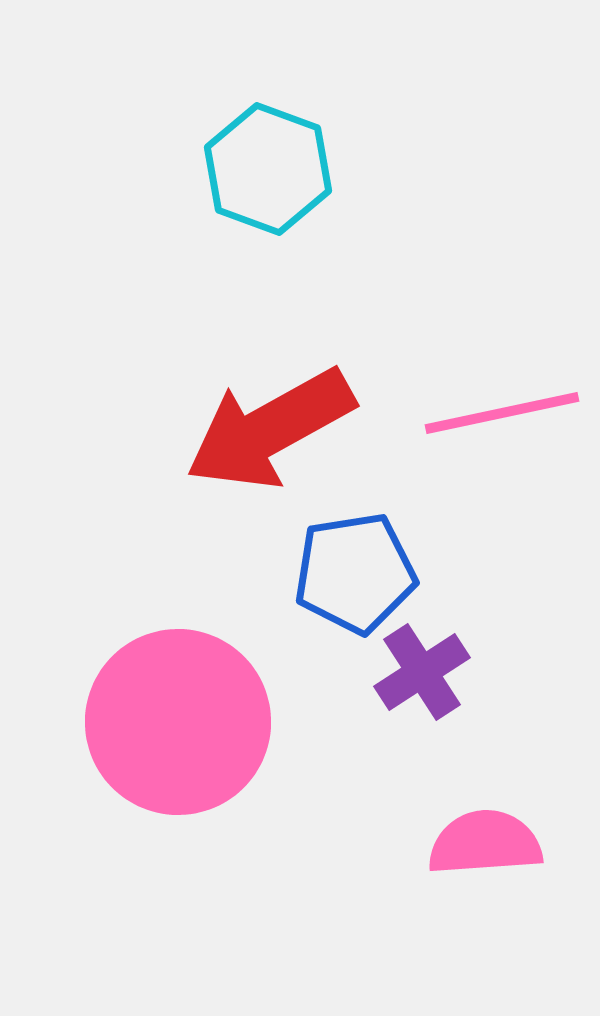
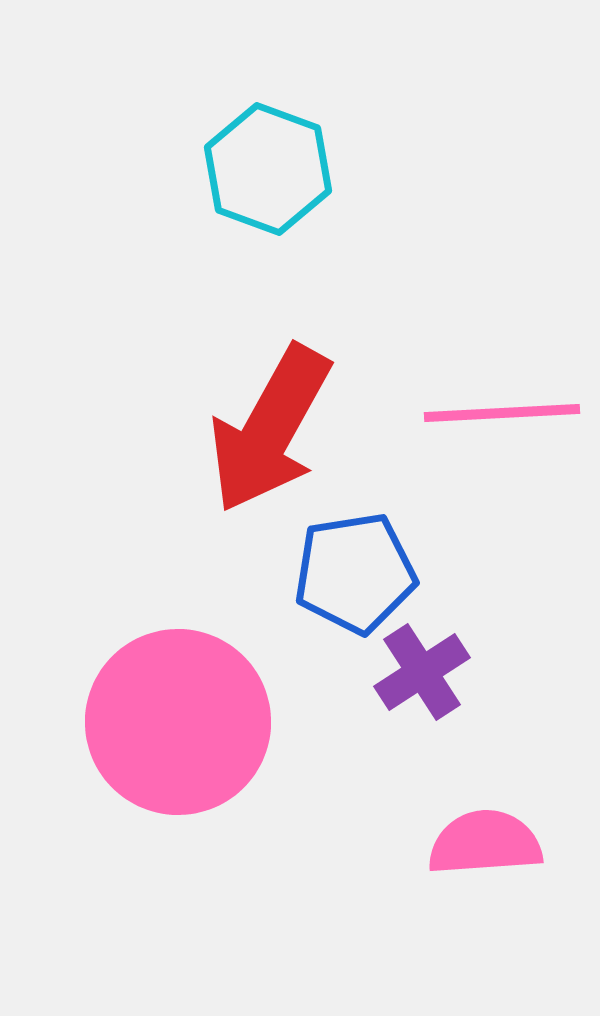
pink line: rotated 9 degrees clockwise
red arrow: rotated 32 degrees counterclockwise
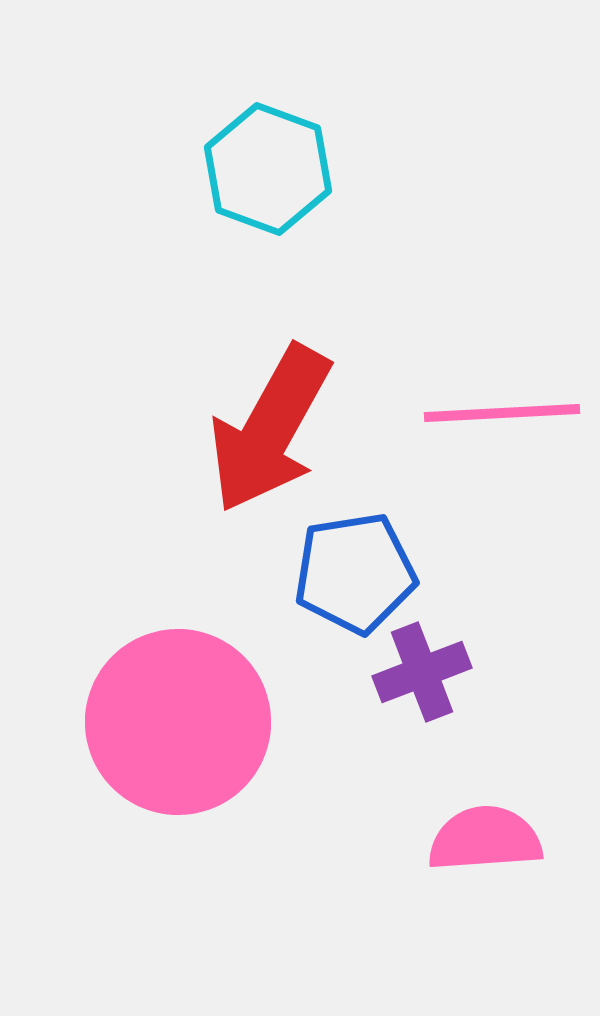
purple cross: rotated 12 degrees clockwise
pink semicircle: moved 4 px up
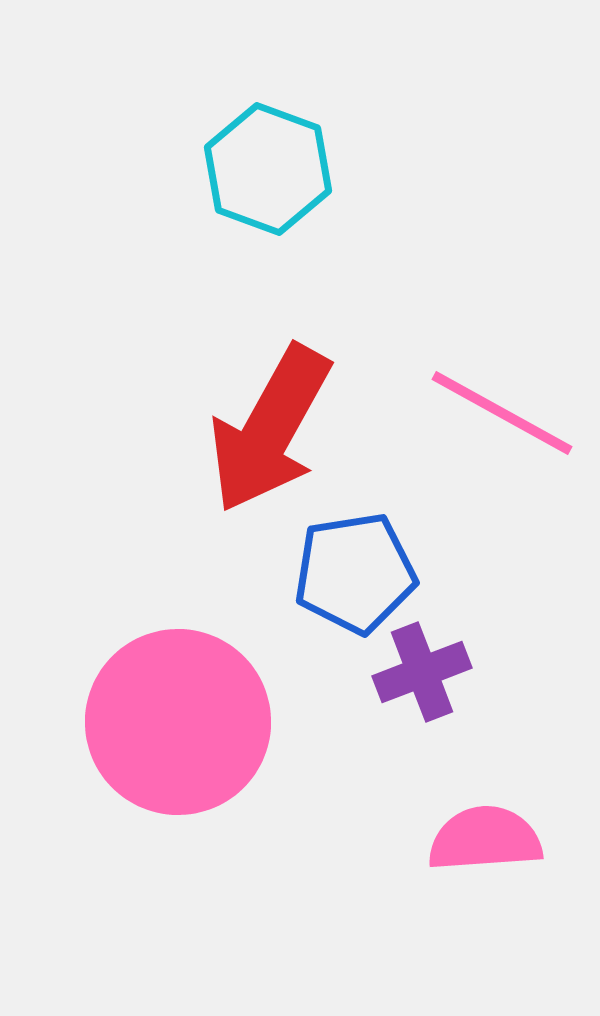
pink line: rotated 32 degrees clockwise
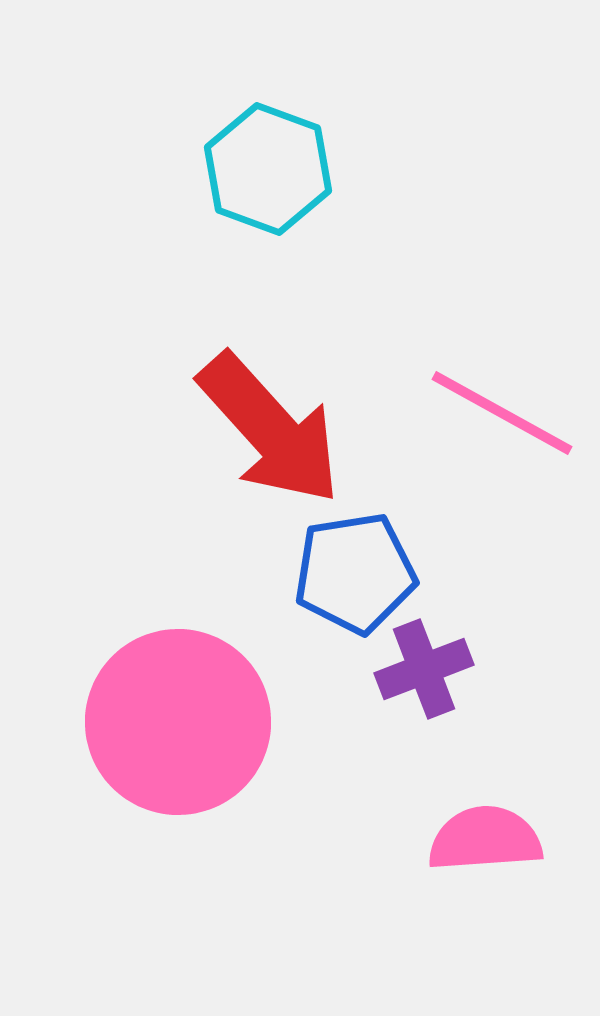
red arrow: rotated 71 degrees counterclockwise
purple cross: moved 2 px right, 3 px up
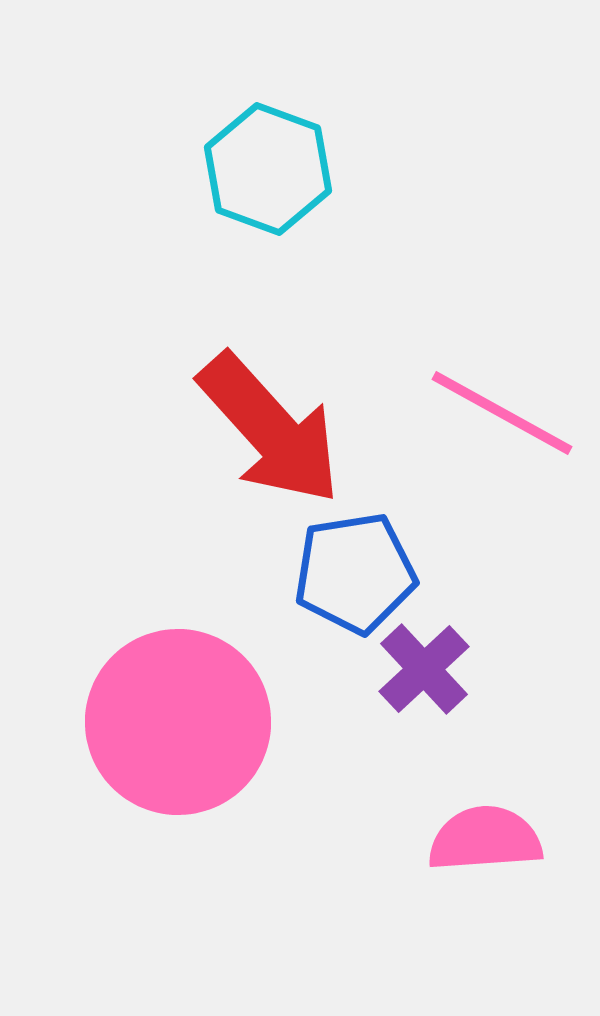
purple cross: rotated 22 degrees counterclockwise
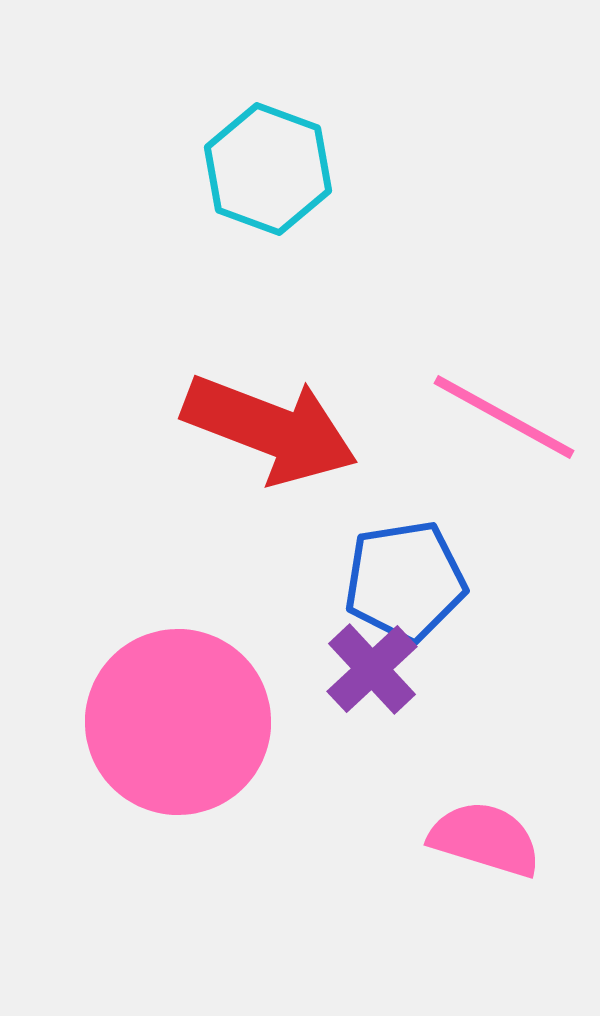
pink line: moved 2 px right, 4 px down
red arrow: rotated 27 degrees counterclockwise
blue pentagon: moved 50 px right, 8 px down
purple cross: moved 52 px left
pink semicircle: rotated 21 degrees clockwise
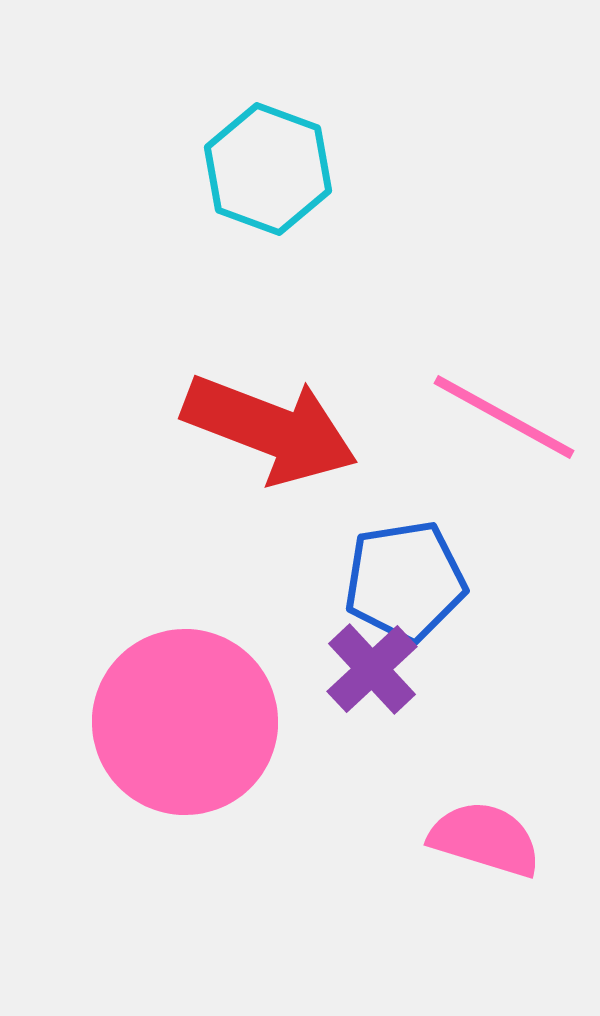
pink circle: moved 7 px right
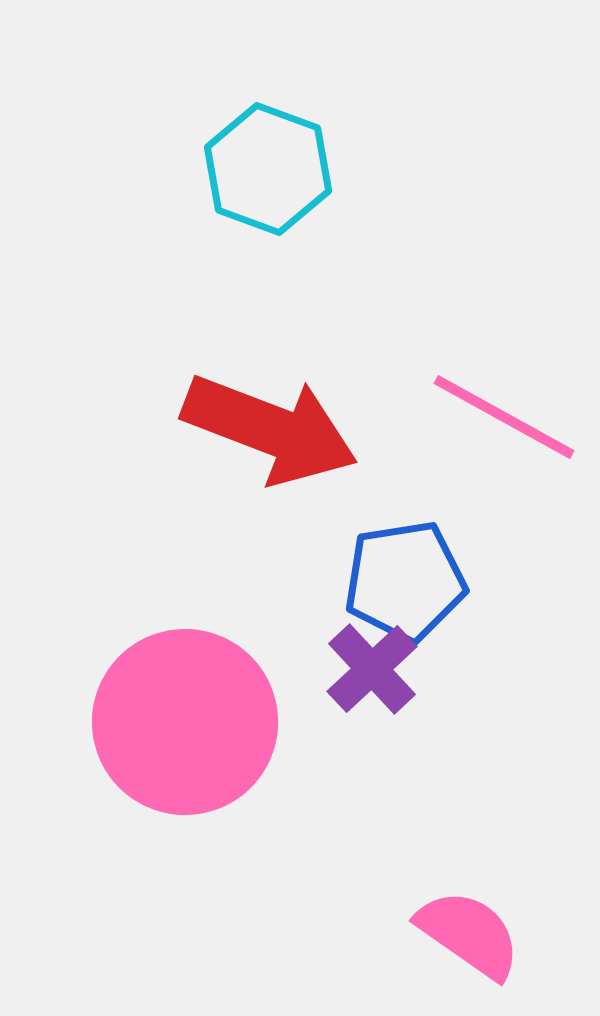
pink semicircle: moved 16 px left, 95 px down; rotated 18 degrees clockwise
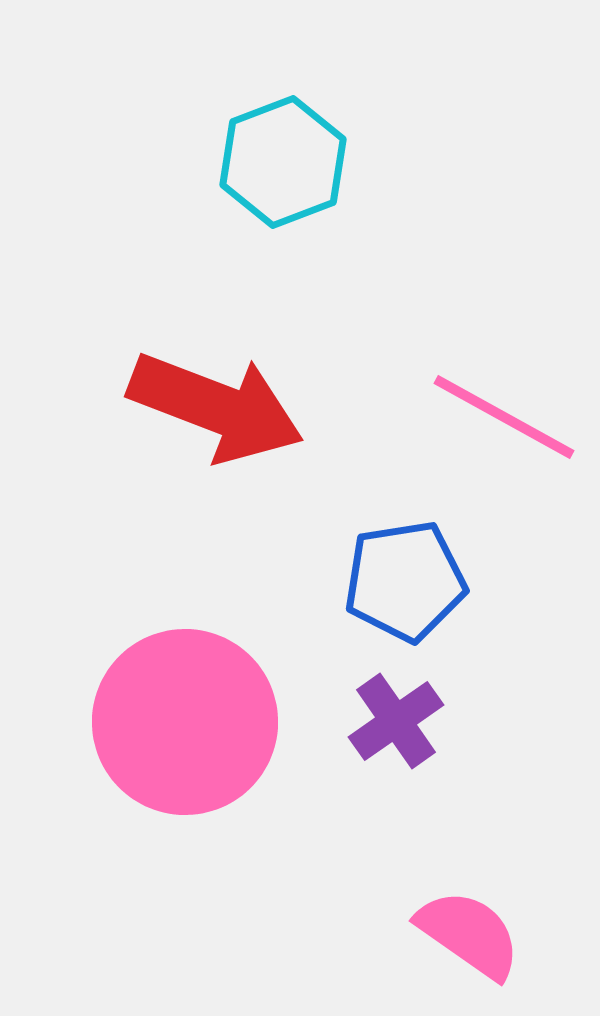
cyan hexagon: moved 15 px right, 7 px up; rotated 19 degrees clockwise
red arrow: moved 54 px left, 22 px up
purple cross: moved 24 px right, 52 px down; rotated 8 degrees clockwise
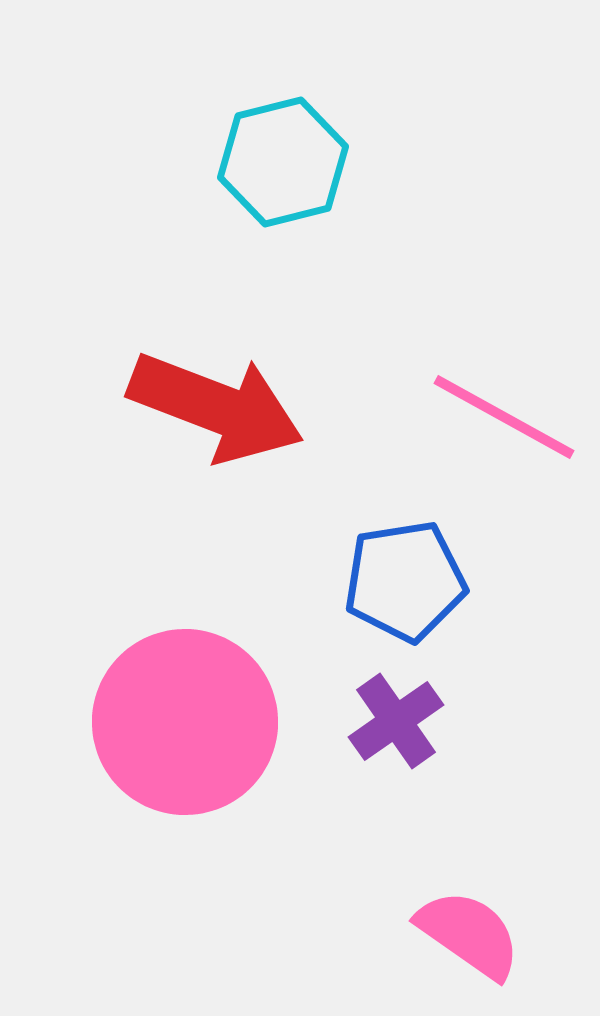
cyan hexagon: rotated 7 degrees clockwise
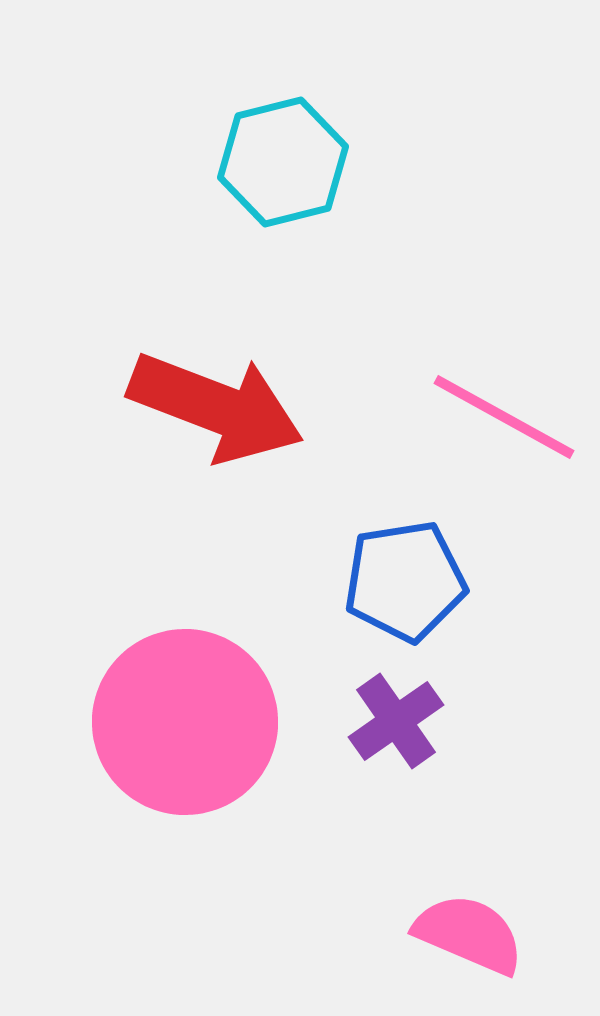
pink semicircle: rotated 12 degrees counterclockwise
